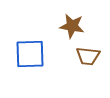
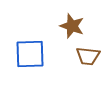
brown star: rotated 10 degrees clockwise
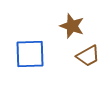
brown trapezoid: rotated 35 degrees counterclockwise
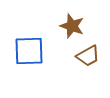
blue square: moved 1 px left, 3 px up
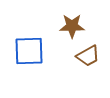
brown star: rotated 20 degrees counterclockwise
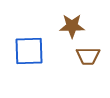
brown trapezoid: rotated 30 degrees clockwise
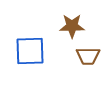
blue square: moved 1 px right
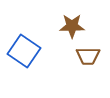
blue square: moved 6 px left; rotated 36 degrees clockwise
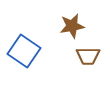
brown star: rotated 10 degrees counterclockwise
